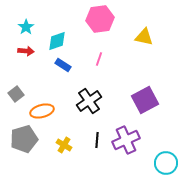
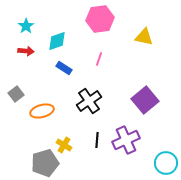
cyan star: moved 1 px up
blue rectangle: moved 1 px right, 3 px down
purple square: rotated 12 degrees counterclockwise
gray pentagon: moved 21 px right, 24 px down
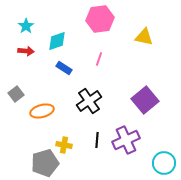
yellow cross: rotated 21 degrees counterclockwise
cyan circle: moved 2 px left
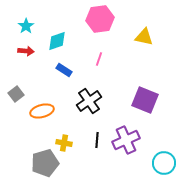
blue rectangle: moved 2 px down
purple square: rotated 28 degrees counterclockwise
yellow cross: moved 2 px up
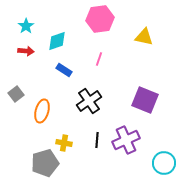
orange ellipse: rotated 60 degrees counterclockwise
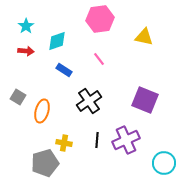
pink line: rotated 56 degrees counterclockwise
gray square: moved 2 px right, 3 px down; rotated 21 degrees counterclockwise
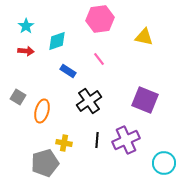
blue rectangle: moved 4 px right, 1 px down
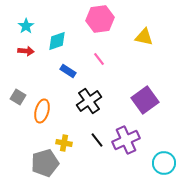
purple square: rotated 32 degrees clockwise
black line: rotated 42 degrees counterclockwise
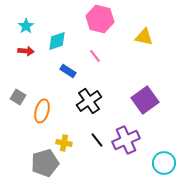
pink hexagon: rotated 20 degrees clockwise
pink line: moved 4 px left, 3 px up
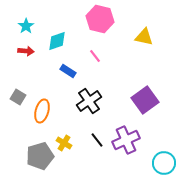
yellow cross: rotated 21 degrees clockwise
gray pentagon: moved 5 px left, 7 px up
